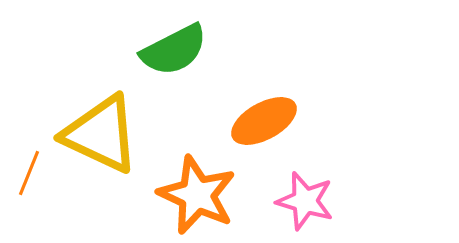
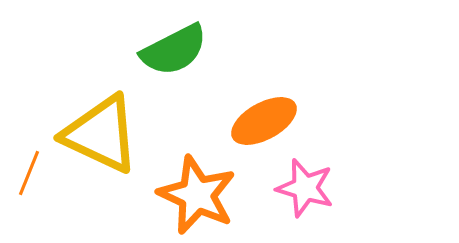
pink star: moved 13 px up
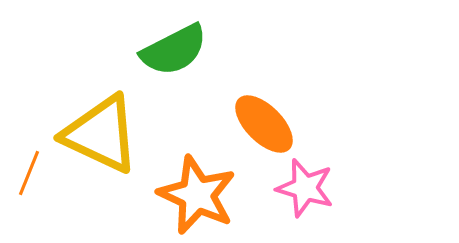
orange ellipse: moved 3 px down; rotated 74 degrees clockwise
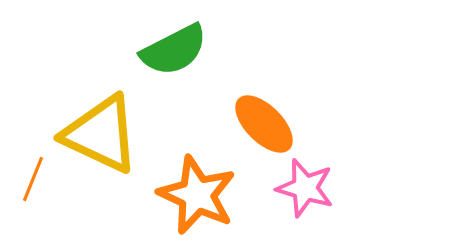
orange line: moved 4 px right, 6 px down
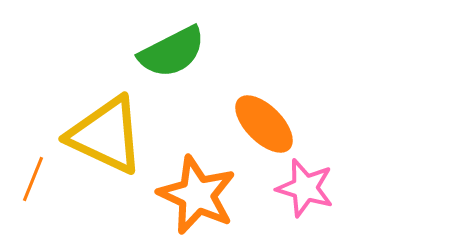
green semicircle: moved 2 px left, 2 px down
yellow triangle: moved 5 px right, 1 px down
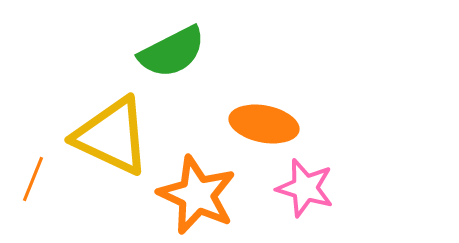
orange ellipse: rotated 34 degrees counterclockwise
yellow triangle: moved 6 px right, 1 px down
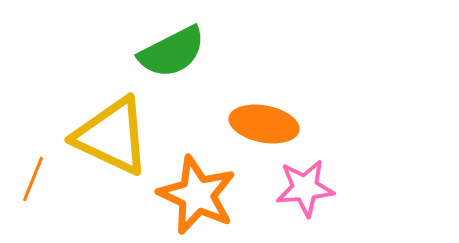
pink star: rotated 22 degrees counterclockwise
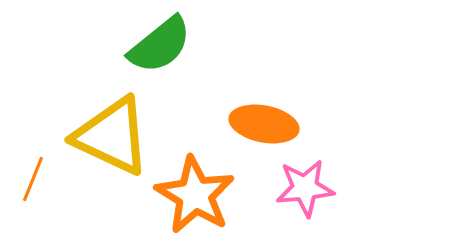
green semicircle: moved 12 px left, 7 px up; rotated 12 degrees counterclockwise
orange star: moved 2 px left; rotated 6 degrees clockwise
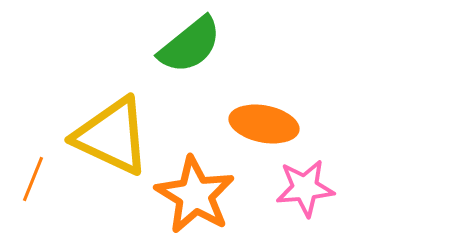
green semicircle: moved 30 px right
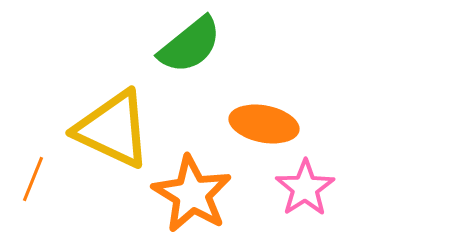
yellow triangle: moved 1 px right, 7 px up
pink star: rotated 28 degrees counterclockwise
orange star: moved 3 px left, 1 px up
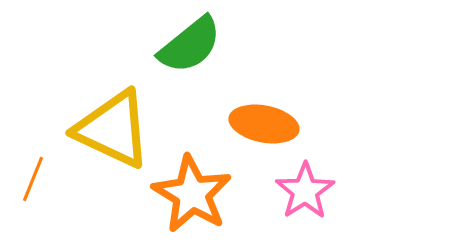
pink star: moved 3 px down
